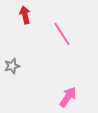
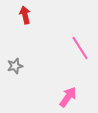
pink line: moved 18 px right, 14 px down
gray star: moved 3 px right
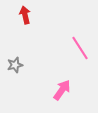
gray star: moved 1 px up
pink arrow: moved 6 px left, 7 px up
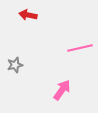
red arrow: moved 3 px right; rotated 66 degrees counterclockwise
pink line: rotated 70 degrees counterclockwise
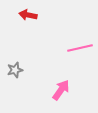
gray star: moved 5 px down
pink arrow: moved 1 px left
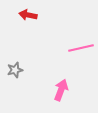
pink line: moved 1 px right
pink arrow: rotated 15 degrees counterclockwise
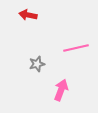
pink line: moved 5 px left
gray star: moved 22 px right, 6 px up
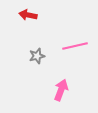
pink line: moved 1 px left, 2 px up
gray star: moved 8 px up
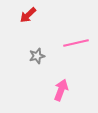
red arrow: rotated 54 degrees counterclockwise
pink line: moved 1 px right, 3 px up
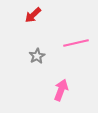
red arrow: moved 5 px right
gray star: rotated 14 degrees counterclockwise
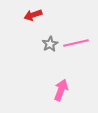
red arrow: rotated 24 degrees clockwise
gray star: moved 13 px right, 12 px up
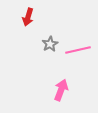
red arrow: moved 5 px left, 2 px down; rotated 54 degrees counterclockwise
pink line: moved 2 px right, 7 px down
